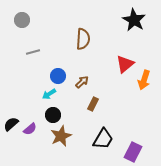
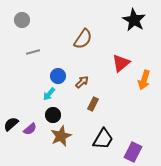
brown semicircle: rotated 30 degrees clockwise
red triangle: moved 4 px left, 1 px up
cyan arrow: rotated 16 degrees counterclockwise
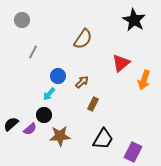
gray line: rotated 48 degrees counterclockwise
black circle: moved 9 px left
brown star: moved 1 px left; rotated 20 degrees clockwise
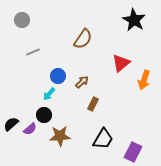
gray line: rotated 40 degrees clockwise
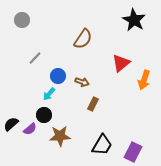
gray line: moved 2 px right, 6 px down; rotated 24 degrees counterclockwise
brown arrow: rotated 64 degrees clockwise
black trapezoid: moved 1 px left, 6 px down
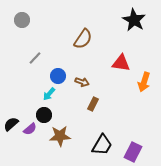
red triangle: rotated 48 degrees clockwise
orange arrow: moved 2 px down
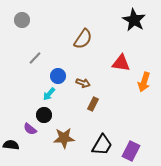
brown arrow: moved 1 px right, 1 px down
black semicircle: moved 21 px down; rotated 49 degrees clockwise
purple semicircle: rotated 80 degrees clockwise
brown star: moved 4 px right, 2 px down
purple rectangle: moved 2 px left, 1 px up
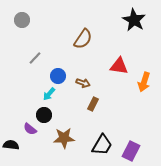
red triangle: moved 2 px left, 3 px down
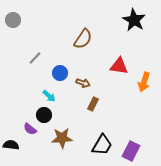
gray circle: moved 9 px left
blue circle: moved 2 px right, 3 px up
cyan arrow: moved 2 px down; rotated 88 degrees counterclockwise
brown star: moved 2 px left
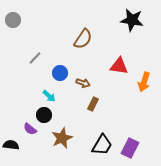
black star: moved 2 px left; rotated 20 degrees counterclockwise
brown star: rotated 20 degrees counterclockwise
purple rectangle: moved 1 px left, 3 px up
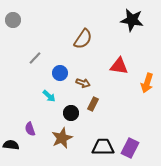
orange arrow: moved 3 px right, 1 px down
black circle: moved 27 px right, 2 px up
purple semicircle: rotated 32 degrees clockwise
black trapezoid: moved 1 px right, 2 px down; rotated 120 degrees counterclockwise
